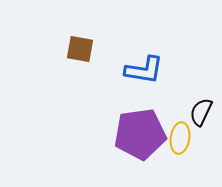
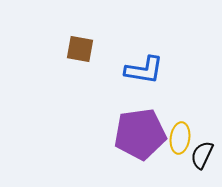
black semicircle: moved 1 px right, 43 px down
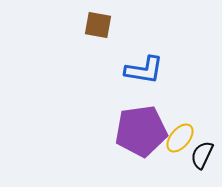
brown square: moved 18 px right, 24 px up
purple pentagon: moved 1 px right, 3 px up
yellow ellipse: rotated 32 degrees clockwise
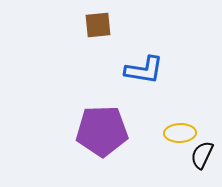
brown square: rotated 16 degrees counterclockwise
purple pentagon: moved 39 px left; rotated 6 degrees clockwise
yellow ellipse: moved 5 px up; rotated 48 degrees clockwise
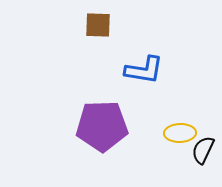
brown square: rotated 8 degrees clockwise
purple pentagon: moved 5 px up
black semicircle: moved 1 px right, 5 px up
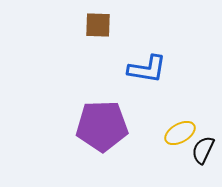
blue L-shape: moved 3 px right, 1 px up
yellow ellipse: rotated 28 degrees counterclockwise
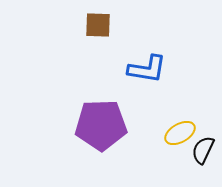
purple pentagon: moved 1 px left, 1 px up
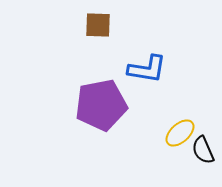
purple pentagon: moved 20 px up; rotated 9 degrees counterclockwise
yellow ellipse: rotated 12 degrees counterclockwise
black semicircle: rotated 48 degrees counterclockwise
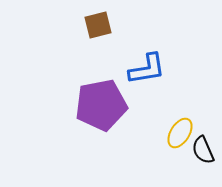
brown square: rotated 16 degrees counterclockwise
blue L-shape: rotated 18 degrees counterclockwise
yellow ellipse: rotated 16 degrees counterclockwise
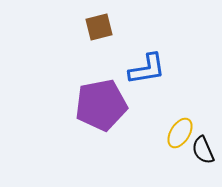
brown square: moved 1 px right, 2 px down
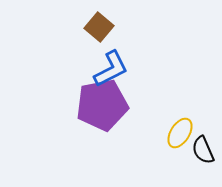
brown square: rotated 36 degrees counterclockwise
blue L-shape: moved 36 px left; rotated 18 degrees counterclockwise
purple pentagon: moved 1 px right
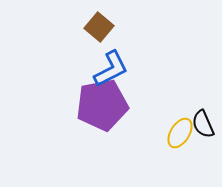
black semicircle: moved 26 px up
